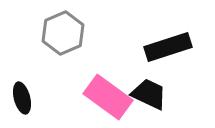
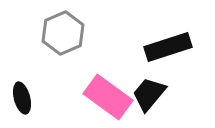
black trapezoid: rotated 75 degrees counterclockwise
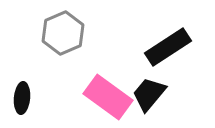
black rectangle: rotated 15 degrees counterclockwise
black ellipse: rotated 20 degrees clockwise
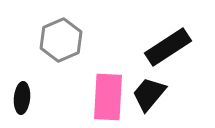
gray hexagon: moved 2 px left, 7 px down
pink rectangle: rotated 57 degrees clockwise
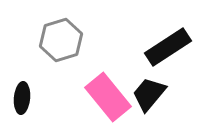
gray hexagon: rotated 6 degrees clockwise
pink rectangle: rotated 42 degrees counterclockwise
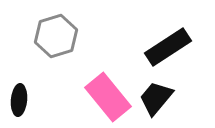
gray hexagon: moved 5 px left, 4 px up
black trapezoid: moved 7 px right, 4 px down
black ellipse: moved 3 px left, 2 px down
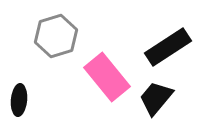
pink rectangle: moved 1 px left, 20 px up
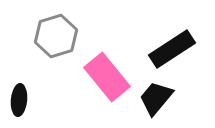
black rectangle: moved 4 px right, 2 px down
